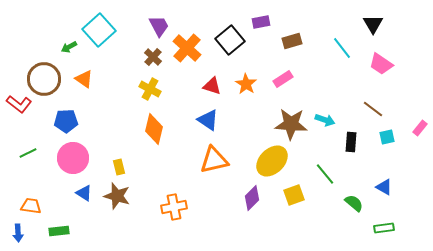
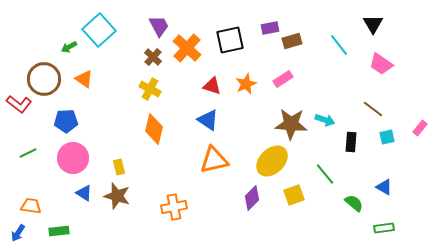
purple rectangle at (261, 22): moved 9 px right, 6 px down
black square at (230, 40): rotated 28 degrees clockwise
cyan line at (342, 48): moved 3 px left, 3 px up
orange star at (246, 84): rotated 15 degrees clockwise
blue arrow at (18, 233): rotated 36 degrees clockwise
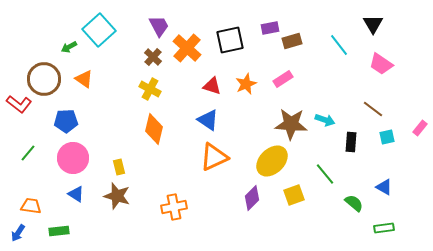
green line at (28, 153): rotated 24 degrees counterclockwise
orange triangle at (214, 160): moved 3 px up; rotated 12 degrees counterclockwise
blue triangle at (84, 193): moved 8 px left, 1 px down
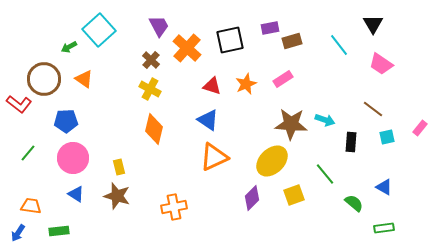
brown cross at (153, 57): moved 2 px left, 3 px down
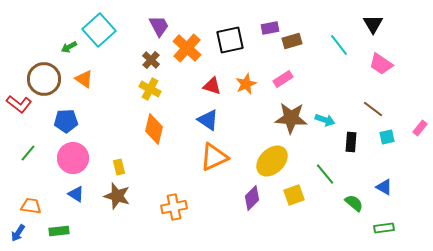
brown star at (291, 124): moved 6 px up
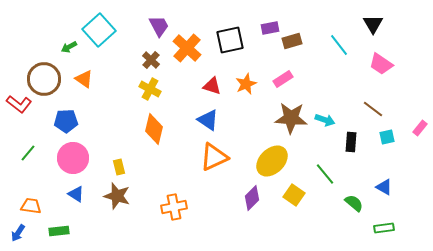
yellow square at (294, 195): rotated 35 degrees counterclockwise
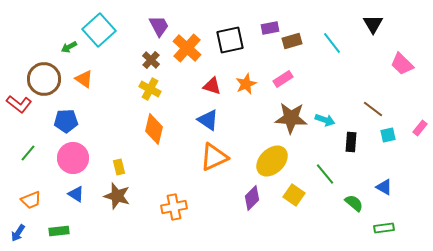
cyan line at (339, 45): moved 7 px left, 2 px up
pink trapezoid at (381, 64): moved 21 px right; rotated 10 degrees clockwise
cyan square at (387, 137): moved 1 px right, 2 px up
orange trapezoid at (31, 206): moved 6 px up; rotated 150 degrees clockwise
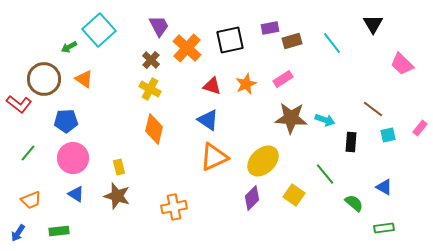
yellow ellipse at (272, 161): moved 9 px left
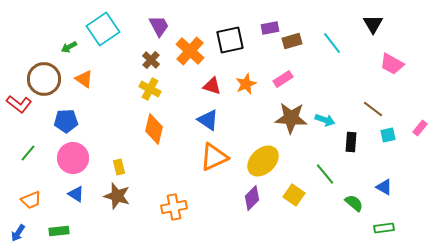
cyan square at (99, 30): moved 4 px right, 1 px up; rotated 8 degrees clockwise
orange cross at (187, 48): moved 3 px right, 3 px down
pink trapezoid at (402, 64): moved 10 px left; rotated 15 degrees counterclockwise
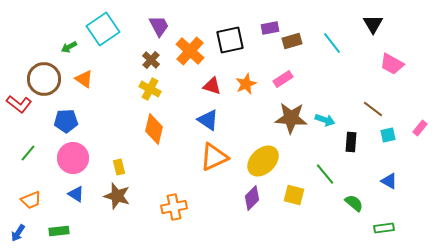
blue triangle at (384, 187): moved 5 px right, 6 px up
yellow square at (294, 195): rotated 20 degrees counterclockwise
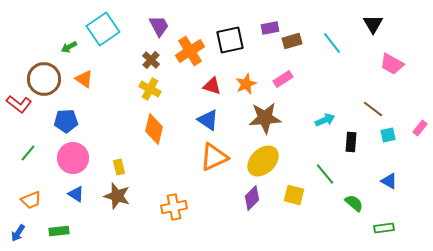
orange cross at (190, 51): rotated 16 degrees clockwise
brown star at (291, 118): moved 26 px left; rotated 8 degrees counterclockwise
cyan arrow at (325, 120): rotated 42 degrees counterclockwise
